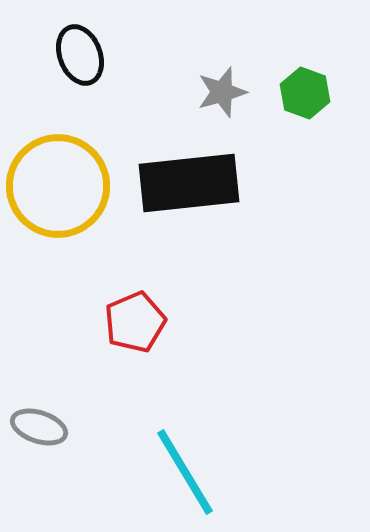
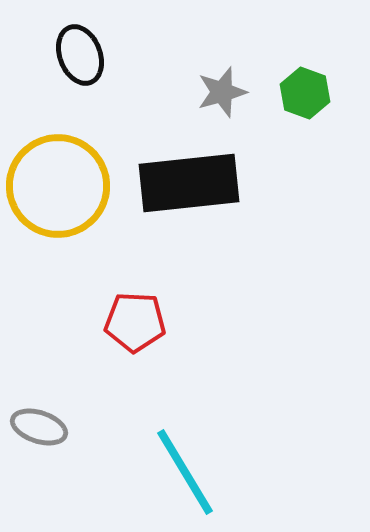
red pentagon: rotated 26 degrees clockwise
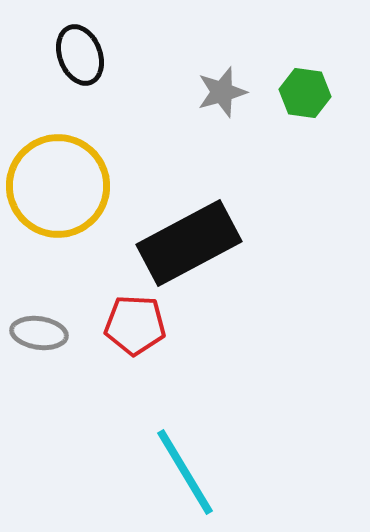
green hexagon: rotated 12 degrees counterclockwise
black rectangle: moved 60 px down; rotated 22 degrees counterclockwise
red pentagon: moved 3 px down
gray ellipse: moved 94 px up; rotated 10 degrees counterclockwise
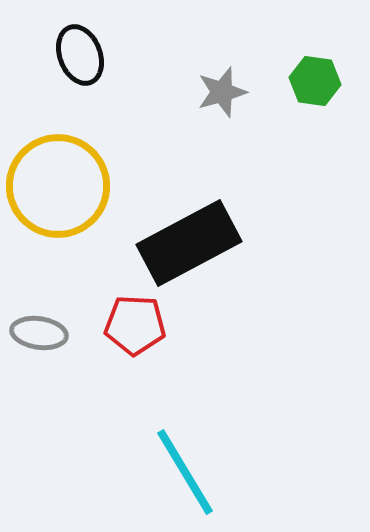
green hexagon: moved 10 px right, 12 px up
